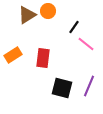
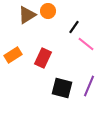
red rectangle: rotated 18 degrees clockwise
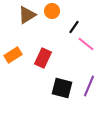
orange circle: moved 4 px right
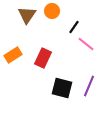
brown triangle: rotated 24 degrees counterclockwise
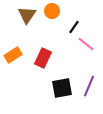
black square: rotated 25 degrees counterclockwise
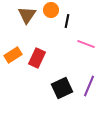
orange circle: moved 1 px left, 1 px up
black line: moved 7 px left, 6 px up; rotated 24 degrees counterclockwise
pink line: rotated 18 degrees counterclockwise
red rectangle: moved 6 px left
black square: rotated 15 degrees counterclockwise
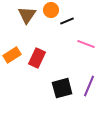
black line: rotated 56 degrees clockwise
orange rectangle: moved 1 px left
black square: rotated 10 degrees clockwise
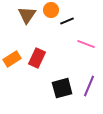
orange rectangle: moved 4 px down
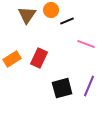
red rectangle: moved 2 px right
